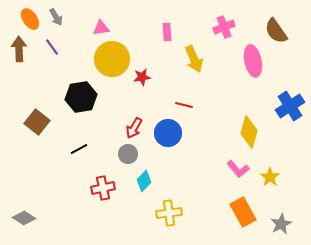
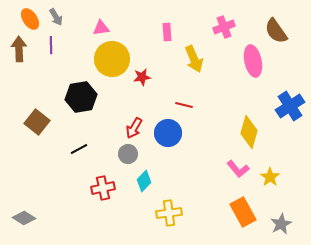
purple line: moved 1 px left, 2 px up; rotated 36 degrees clockwise
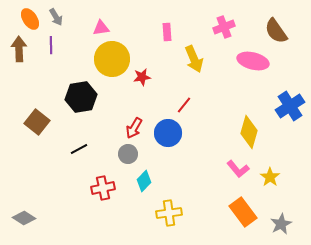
pink ellipse: rotated 64 degrees counterclockwise
red line: rotated 66 degrees counterclockwise
orange rectangle: rotated 8 degrees counterclockwise
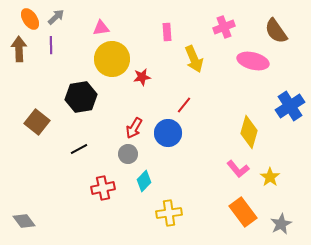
gray arrow: rotated 102 degrees counterclockwise
gray diamond: moved 3 px down; rotated 20 degrees clockwise
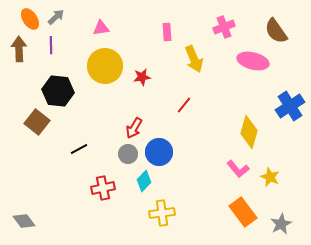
yellow circle: moved 7 px left, 7 px down
black hexagon: moved 23 px left, 6 px up; rotated 16 degrees clockwise
blue circle: moved 9 px left, 19 px down
yellow star: rotated 12 degrees counterclockwise
yellow cross: moved 7 px left
